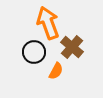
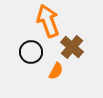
orange arrow: moved 2 px up
black circle: moved 3 px left
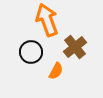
orange arrow: moved 1 px left, 1 px up
brown cross: moved 3 px right; rotated 10 degrees clockwise
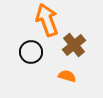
brown cross: moved 1 px left, 2 px up
orange semicircle: moved 11 px right, 5 px down; rotated 102 degrees counterclockwise
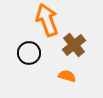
black circle: moved 2 px left, 1 px down
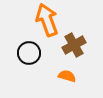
brown cross: rotated 10 degrees clockwise
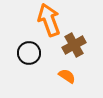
orange arrow: moved 2 px right
orange semicircle: rotated 18 degrees clockwise
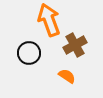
brown cross: moved 1 px right
